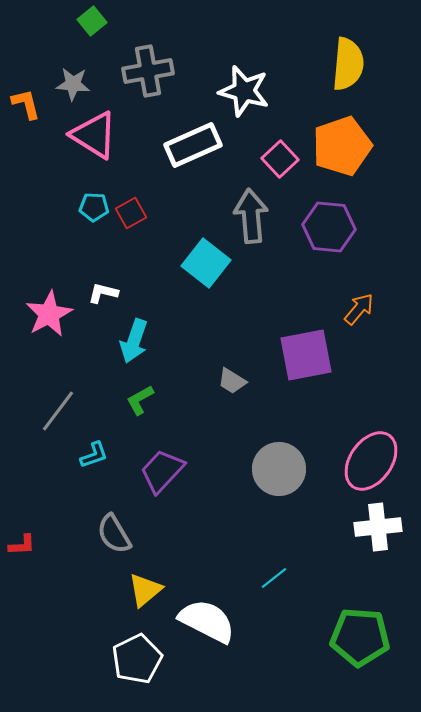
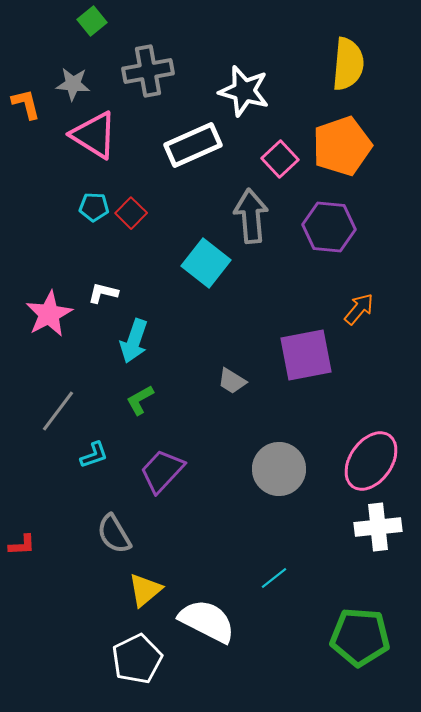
red square: rotated 16 degrees counterclockwise
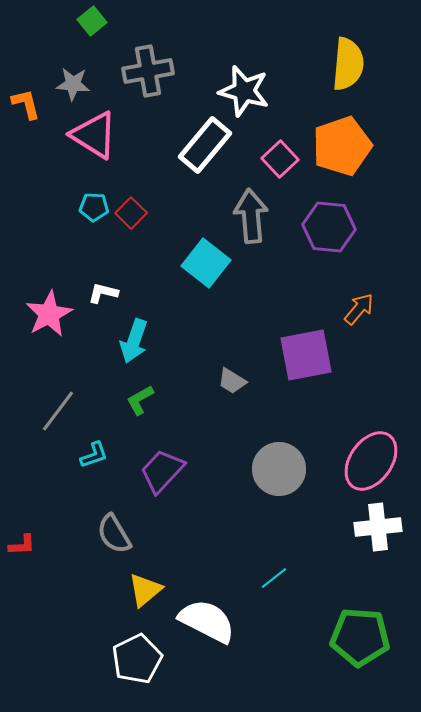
white rectangle: moved 12 px right; rotated 26 degrees counterclockwise
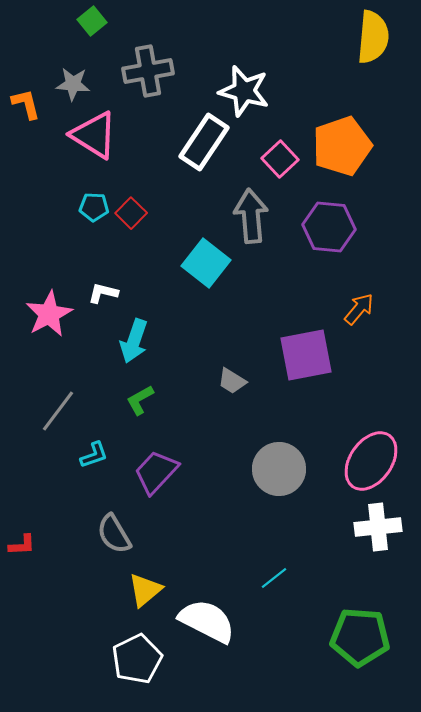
yellow semicircle: moved 25 px right, 27 px up
white rectangle: moved 1 px left, 3 px up; rotated 6 degrees counterclockwise
purple trapezoid: moved 6 px left, 1 px down
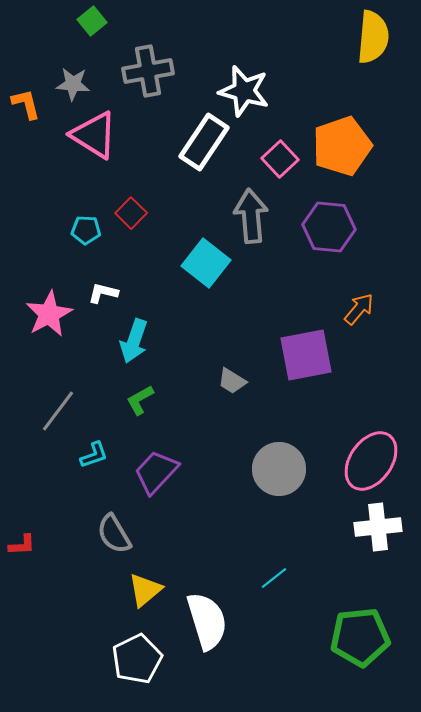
cyan pentagon: moved 8 px left, 23 px down
white semicircle: rotated 46 degrees clockwise
green pentagon: rotated 10 degrees counterclockwise
